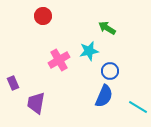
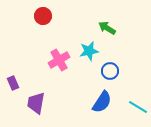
blue semicircle: moved 2 px left, 6 px down; rotated 10 degrees clockwise
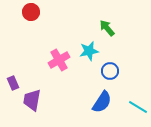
red circle: moved 12 px left, 4 px up
green arrow: rotated 18 degrees clockwise
purple trapezoid: moved 4 px left, 3 px up
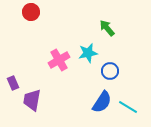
cyan star: moved 1 px left, 2 px down
cyan line: moved 10 px left
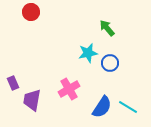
pink cross: moved 10 px right, 29 px down
blue circle: moved 8 px up
blue semicircle: moved 5 px down
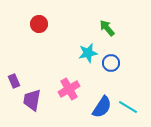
red circle: moved 8 px right, 12 px down
blue circle: moved 1 px right
purple rectangle: moved 1 px right, 2 px up
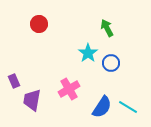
green arrow: rotated 12 degrees clockwise
cyan star: rotated 24 degrees counterclockwise
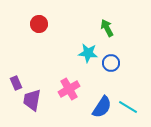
cyan star: rotated 30 degrees counterclockwise
purple rectangle: moved 2 px right, 2 px down
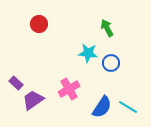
purple rectangle: rotated 24 degrees counterclockwise
purple trapezoid: moved 1 px right; rotated 45 degrees clockwise
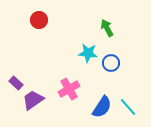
red circle: moved 4 px up
cyan line: rotated 18 degrees clockwise
